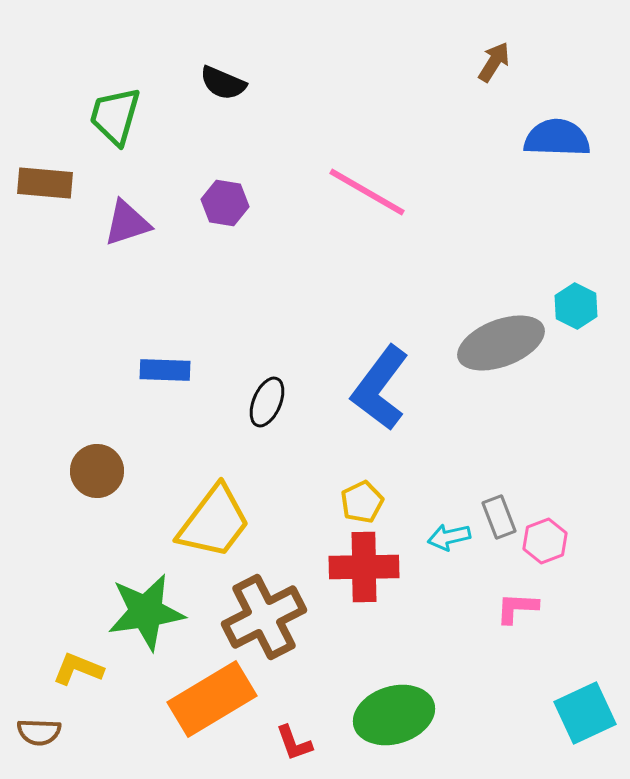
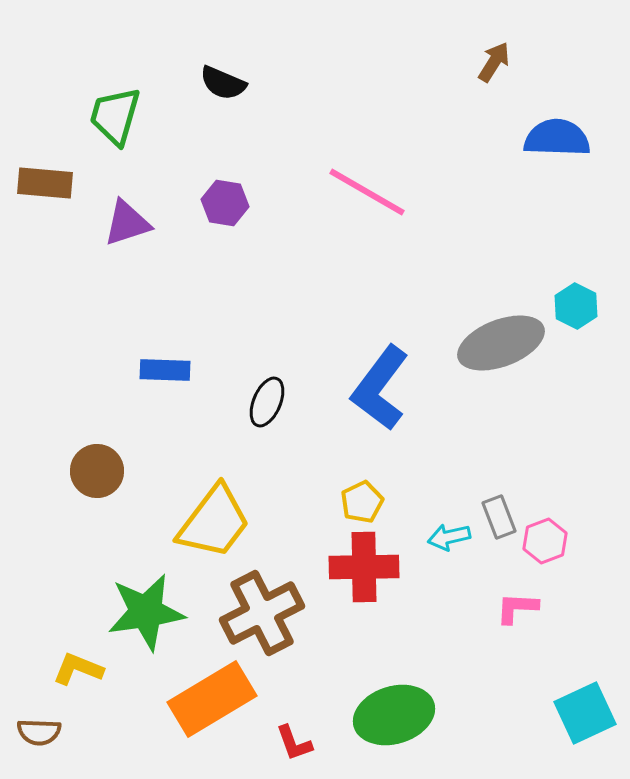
brown cross: moved 2 px left, 4 px up
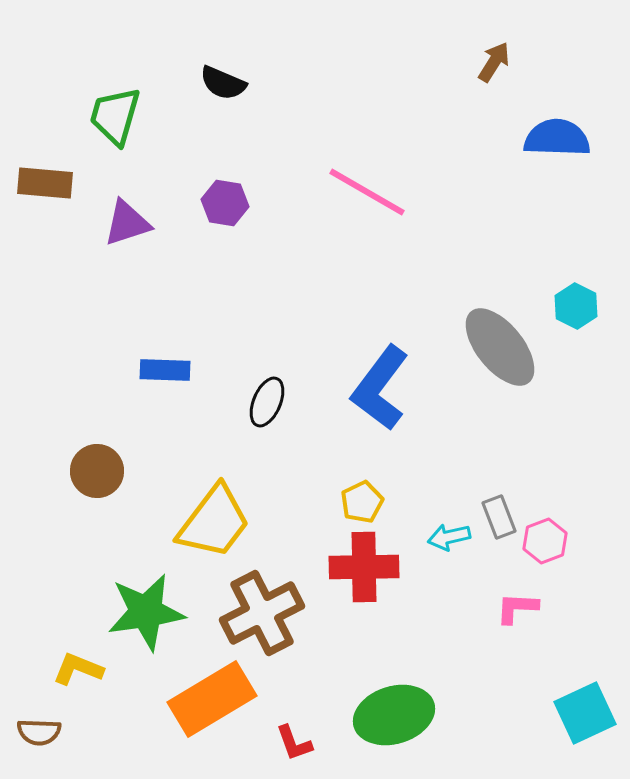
gray ellipse: moved 1 px left, 4 px down; rotated 72 degrees clockwise
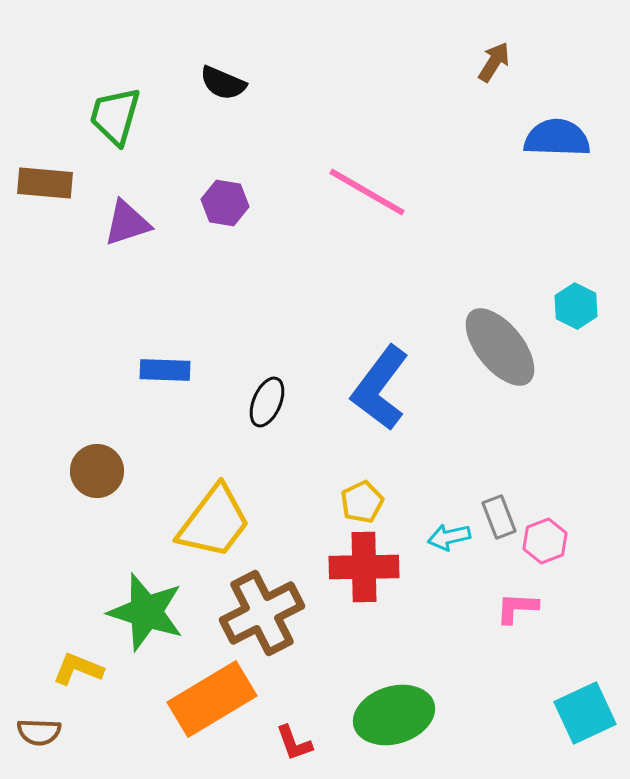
green star: rotated 26 degrees clockwise
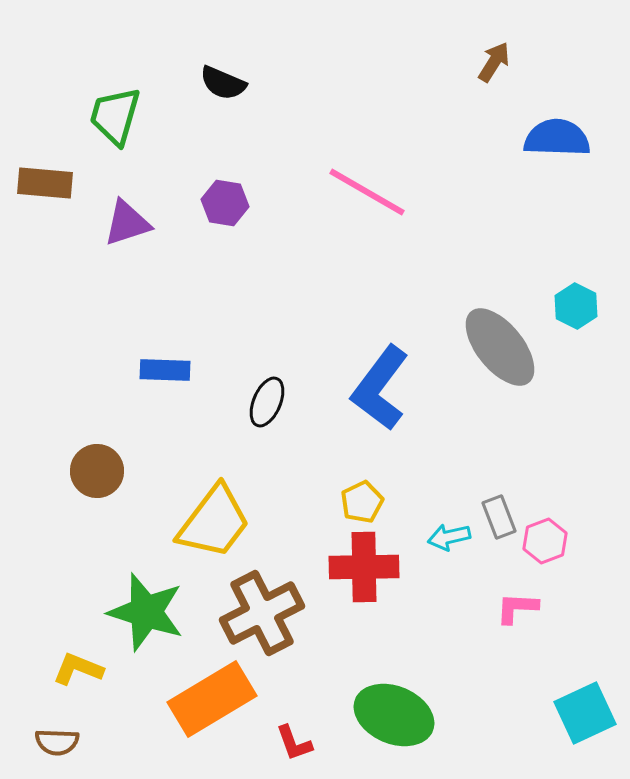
green ellipse: rotated 40 degrees clockwise
brown semicircle: moved 18 px right, 10 px down
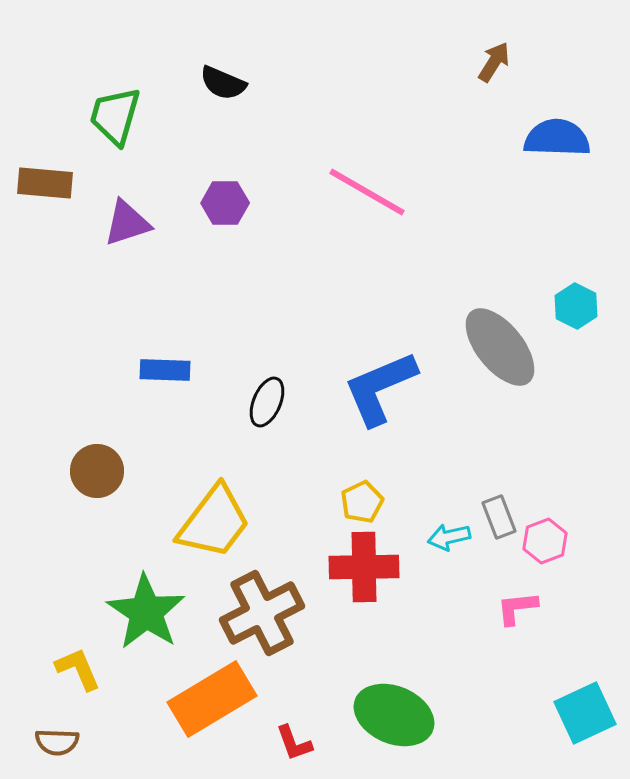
purple hexagon: rotated 9 degrees counterclockwise
blue L-shape: rotated 30 degrees clockwise
pink L-shape: rotated 9 degrees counterclockwise
green star: rotated 16 degrees clockwise
yellow L-shape: rotated 45 degrees clockwise
